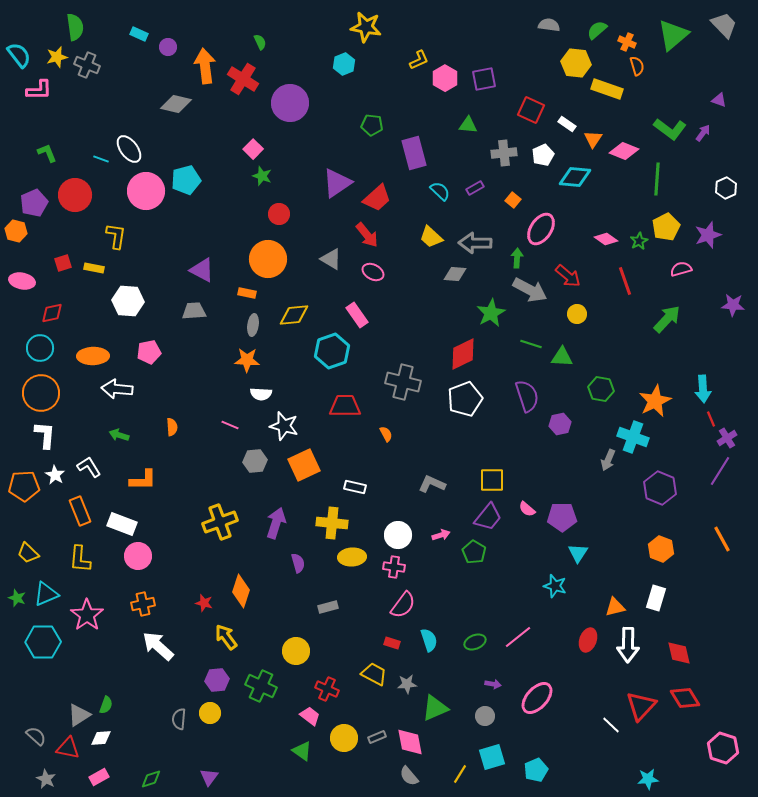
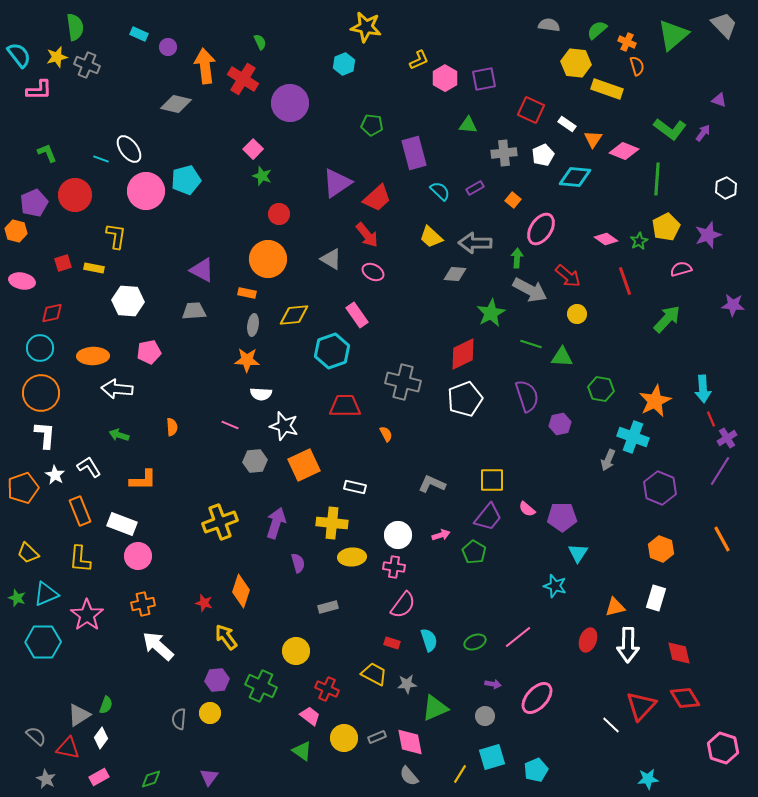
orange pentagon at (24, 486): moved 1 px left, 2 px down; rotated 16 degrees counterclockwise
white diamond at (101, 738): rotated 50 degrees counterclockwise
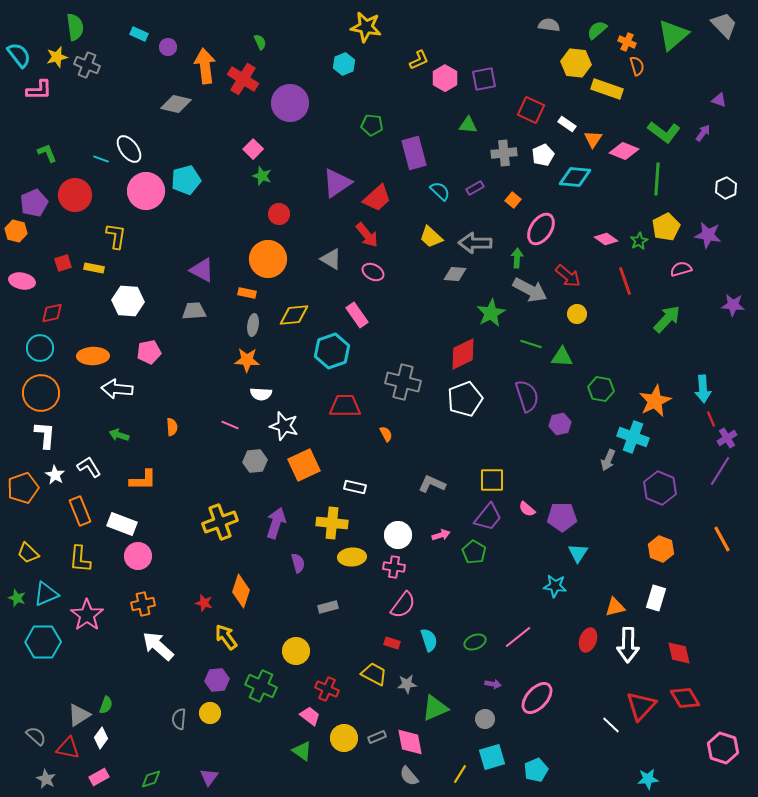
green L-shape at (670, 129): moved 6 px left, 3 px down
purple star at (708, 235): rotated 28 degrees clockwise
cyan star at (555, 586): rotated 10 degrees counterclockwise
gray circle at (485, 716): moved 3 px down
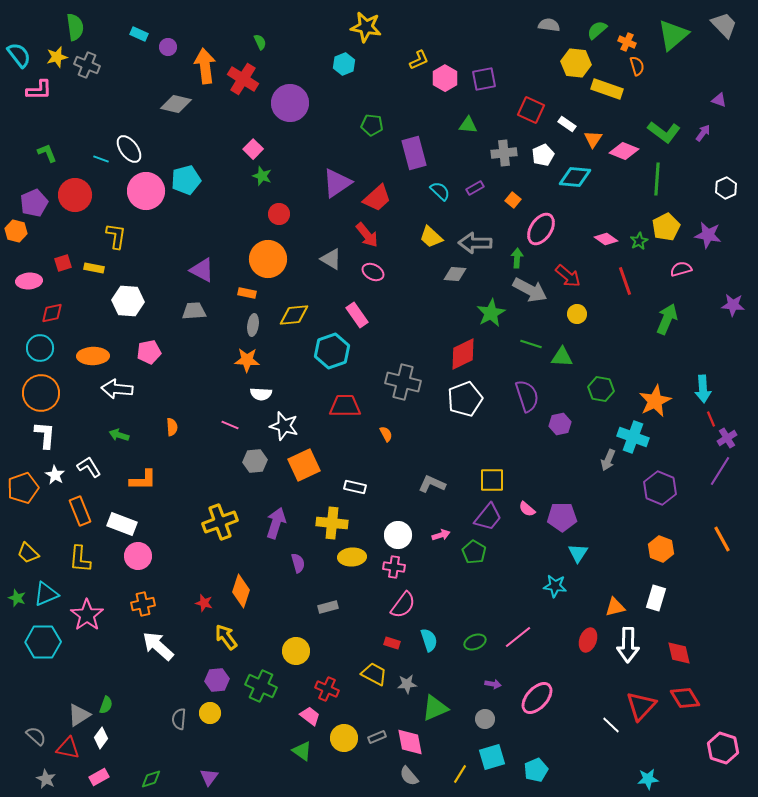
pink ellipse at (22, 281): moved 7 px right; rotated 15 degrees counterclockwise
green arrow at (667, 319): rotated 20 degrees counterclockwise
